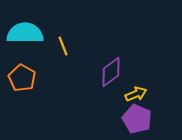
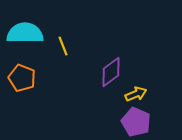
orange pentagon: rotated 8 degrees counterclockwise
purple pentagon: moved 1 px left, 3 px down
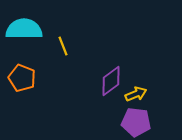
cyan semicircle: moved 1 px left, 4 px up
purple diamond: moved 9 px down
purple pentagon: rotated 16 degrees counterclockwise
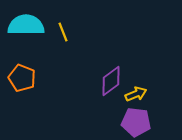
cyan semicircle: moved 2 px right, 4 px up
yellow line: moved 14 px up
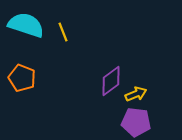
cyan semicircle: rotated 18 degrees clockwise
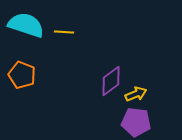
yellow line: moved 1 px right; rotated 66 degrees counterclockwise
orange pentagon: moved 3 px up
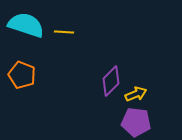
purple diamond: rotated 8 degrees counterclockwise
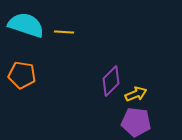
orange pentagon: rotated 12 degrees counterclockwise
